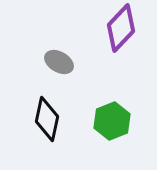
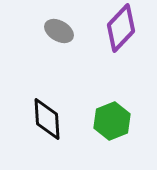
gray ellipse: moved 31 px up
black diamond: rotated 15 degrees counterclockwise
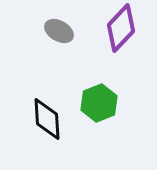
green hexagon: moved 13 px left, 18 px up
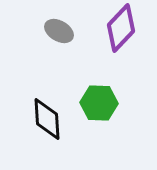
green hexagon: rotated 24 degrees clockwise
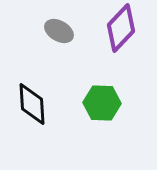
green hexagon: moved 3 px right
black diamond: moved 15 px left, 15 px up
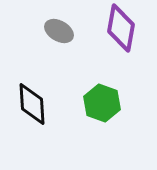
purple diamond: rotated 33 degrees counterclockwise
green hexagon: rotated 18 degrees clockwise
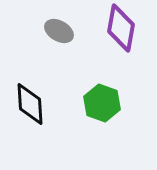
black diamond: moved 2 px left
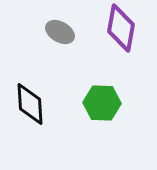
gray ellipse: moved 1 px right, 1 px down
green hexagon: rotated 18 degrees counterclockwise
